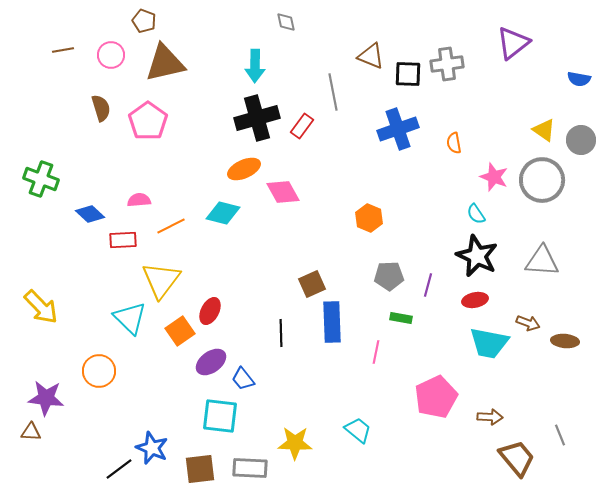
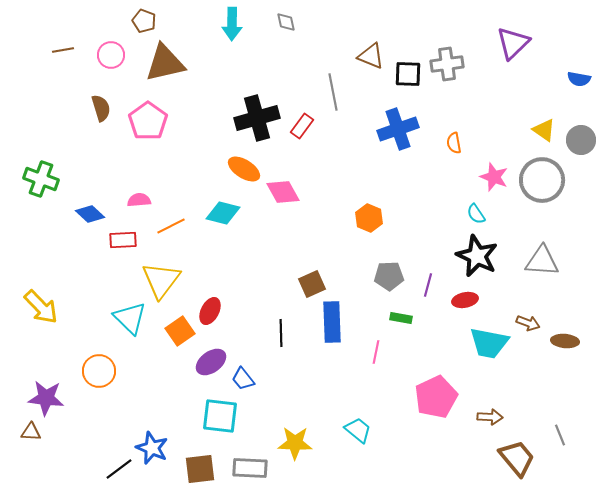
purple triangle at (513, 43): rotated 6 degrees counterclockwise
cyan arrow at (255, 66): moved 23 px left, 42 px up
orange ellipse at (244, 169): rotated 56 degrees clockwise
red ellipse at (475, 300): moved 10 px left
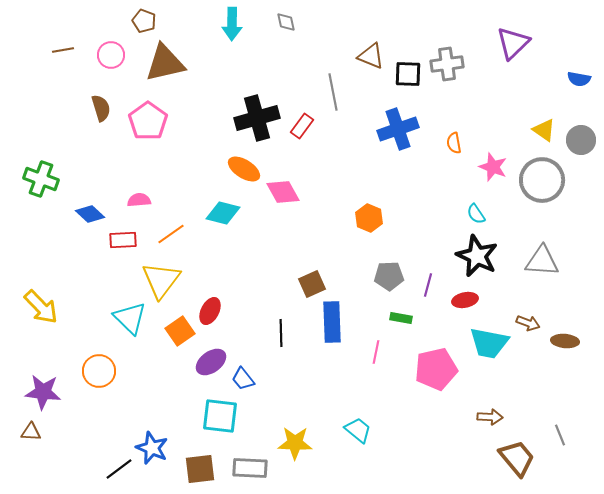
pink star at (494, 177): moved 1 px left, 10 px up
orange line at (171, 226): moved 8 px down; rotated 8 degrees counterclockwise
pink pentagon at (436, 397): moved 28 px up; rotated 12 degrees clockwise
purple star at (46, 398): moved 3 px left, 6 px up
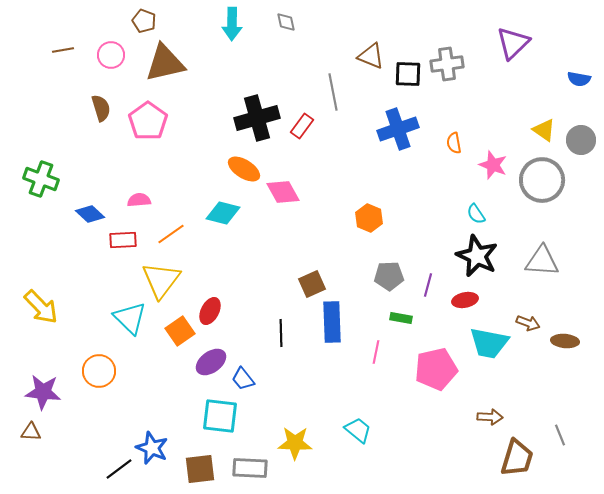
pink star at (493, 167): moved 2 px up
brown trapezoid at (517, 458): rotated 57 degrees clockwise
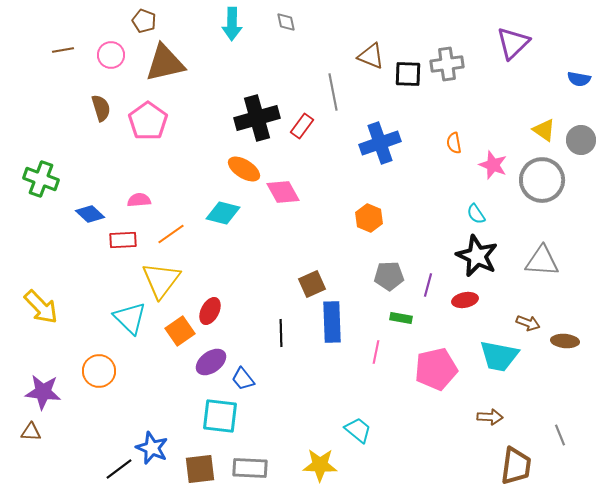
blue cross at (398, 129): moved 18 px left, 14 px down
cyan trapezoid at (489, 343): moved 10 px right, 13 px down
yellow star at (295, 443): moved 25 px right, 22 px down
brown trapezoid at (517, 458): moved 1 px left, 8 px down; rotated 9 degrees counterclockwise
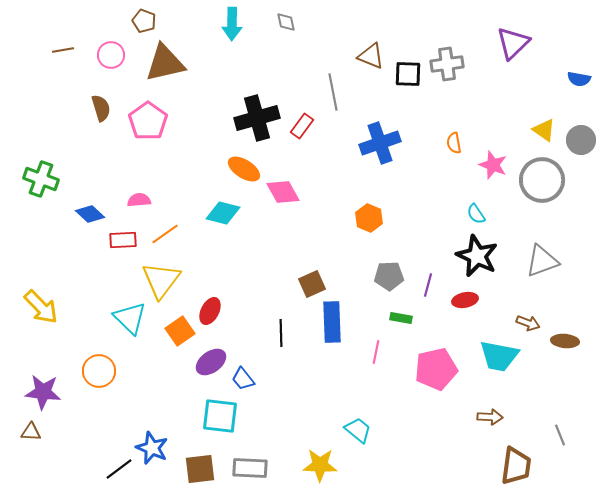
orange line at (171, 234): moved 6 px left
gray triangle at (542, 261): rotated 24 degrees counterclockwise
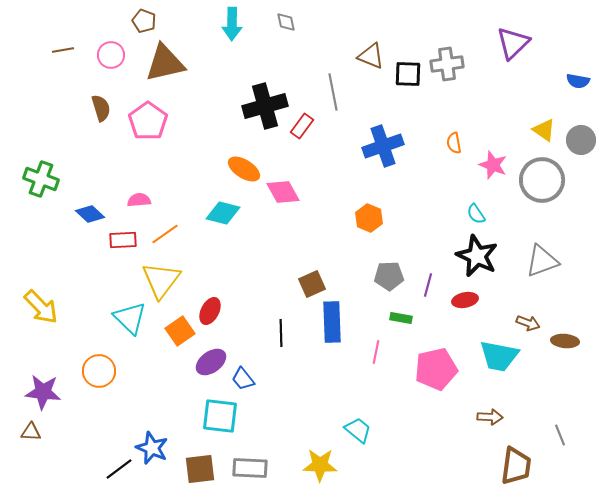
blue semicircle at (579, 79): moved 1 px left, 2 px down
black cross at (257, 118): moved 8 px right, 12 px up
blue cross at (380, 143): moved 3 px right, 3 px down
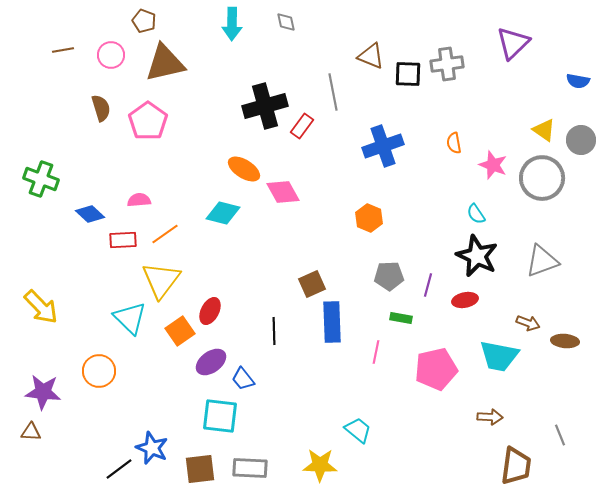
gray circle at (542, 180): moved 2 px up
black line at (281, 333): moved 7 px left, 2 px up
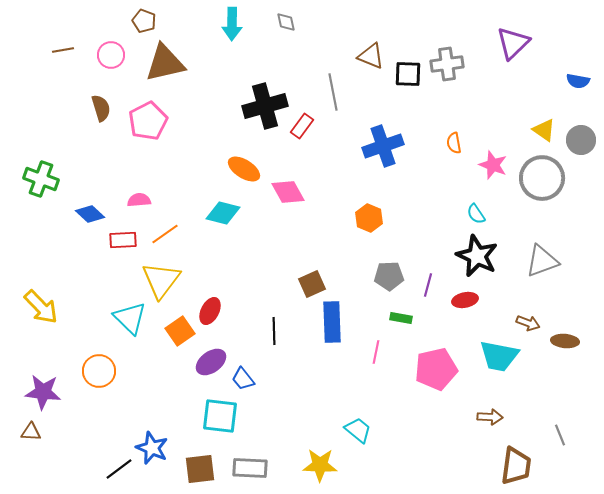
pink pentagon at (148, 121): rotated 9 degrees clockwise
pink diamond at (283, 192): moved 5 px right
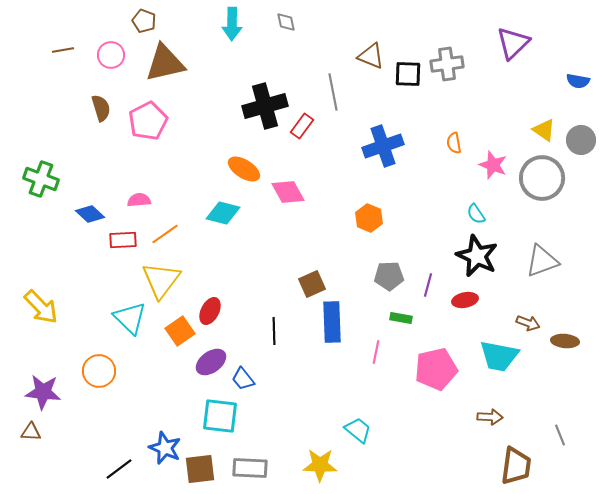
blue star at (152, 448): moved 13 px right
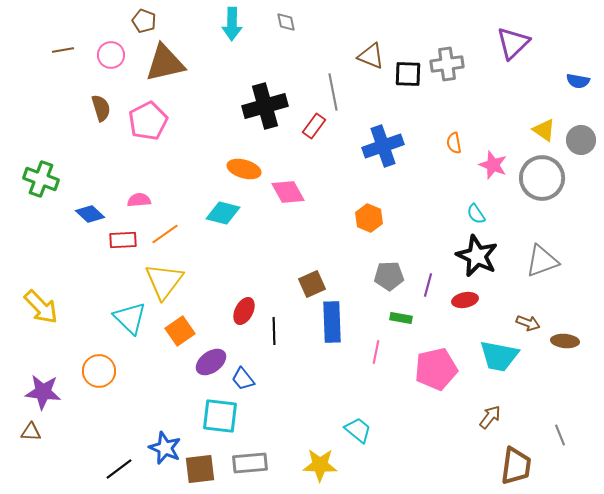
red rectangle at (302, 126): moved 12 px right
orange ellipse at (244, 169): rotated 16 degrees counterclockwise
yellow triangle at (161, 280): moved 3 px right, 1 px down
red ellipse at (210, 311): moved 34 px right
brown arrow at (490, 417): rotated 55 degrees counterclockwise
gray rectangle at (250, 468): moved 5 px up; rotated 8 degrees counterclockwise
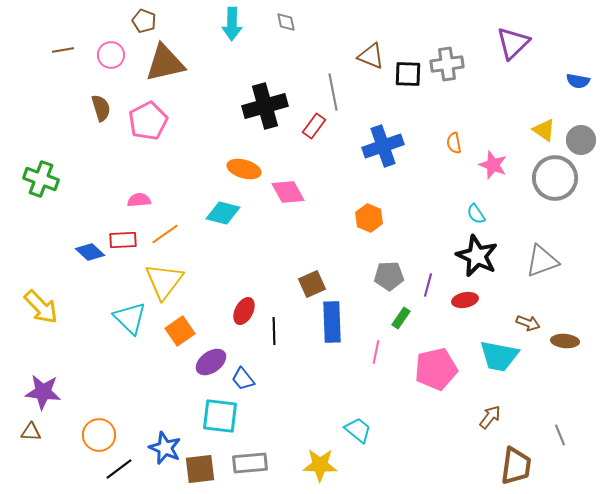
gray circle at (542, 178): moved 13 px right
blue diamond at (90, 214): moved 38 px down
green rectangle at (401, 318): rotated 65 degrees counterclockwise
orange circle at (99, 371): moved 64 px down
